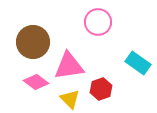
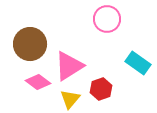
pink circle: moved 9 px right, 3 px up
brown circle: moved 3 px left, 2 px down
pink triangle: rotated 24 degrees counterclockwise
pink diamond: moved 2 px right
yellow triangle: rotated 25 degrees clockwise
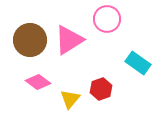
brown circle: moved 4 px up
pink triangle: moved 26 px up
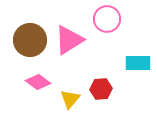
cyan rectangle: rotated 35 degrees counterclockwise
red hexagon: rotated 15 degrees clockwise
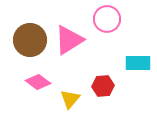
red hexagon: moved 2 px right, 3 px up
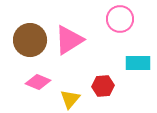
pink circle: moved 13 px right
pink diamond: rotated 15 degrees counterclockwise
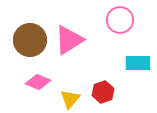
pink circle: moved 1 px down
red hexagon: moved 6 px down; rotated 15 degrees counterclockwise
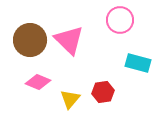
pink triangle: rotated 44 degrees counterclockwise
cyan rectangle: rotated 15 degrees clockwise
red hexagon: rotated 10 degrees clockwise
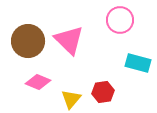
brown circle: moved 2 px left, 1 px down
yellow triangle: moved 1 px right
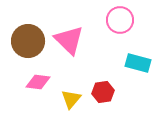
pink diamond: rotated 15 degrees counterclockwise
